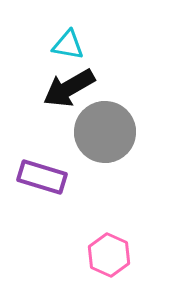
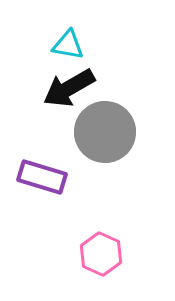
pink hexagon: moved 8 px left, 1 px up
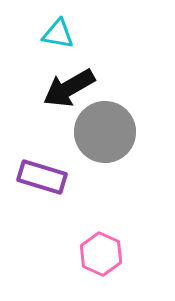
cyan triangle: moved 10 px left, 11 px up
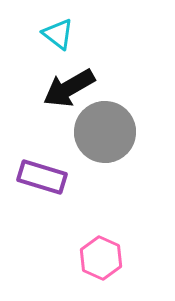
cyan triangle: rotated 28 degrees clockwise
pink hexagon: moved 4 px down
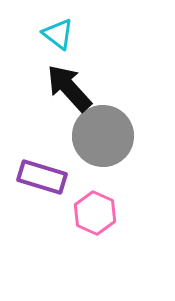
black arrow: rotated 78 degrees clockwise
gray circle: moved 2 px left, 4 px down
pink hexagon: moved 6 px left, 45 px up
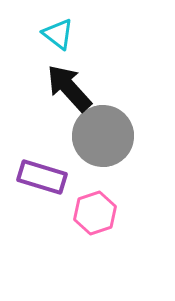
pink hexagon: rotated 18 degrees clockwise
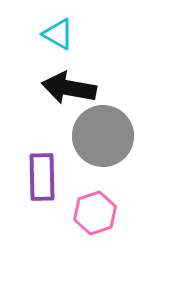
cyan triangle: rotated 8 degrees counterclockwise
black arrow: rotated 38 degrees counterclockwise
purple rectangle: rotated 72 degrees clockwise
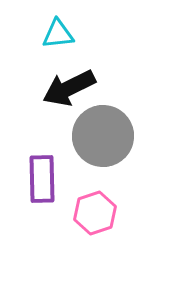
cyan triangle: rotated 36 degrees counterclockwise
black arrow: rotated 36 degrees counterclockwise
purple rectangle: moved 2 px down
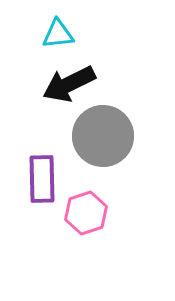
black arrow: moved 4 px up
pink hexagon: moved 9 px left
